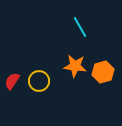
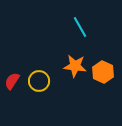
orange hexagon: rotated 20 degrees counterclockwise
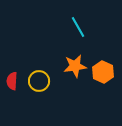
cyan line: moved 2 px left
orange star: rotated 15 degrees counterclockwise
red semicircle: rotated 30 degrees counterclockwise
